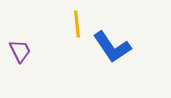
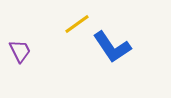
yellow line: rotated 60 degrees clockwise
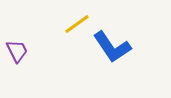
purple trapezoid: moved 3 px left
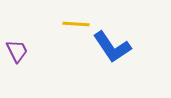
yellow line: moved 1 px left; rotated 40 degrees clockwise
